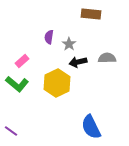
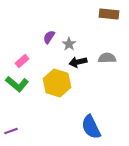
brown rectangle: moved 18 px right
purple semicircle: rotated 24 degrees clockwise
yellow hexagon: rotated 16 degrees counterclockwise
purple line: rotated 56 degrees counterclockwise
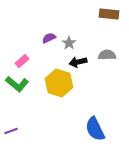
purple semicircle: moved 1 px down; rotated 32 degrees clockwise
gray star: moved 1 px up
gray semicircle: moved 3 px up
yellow hexagon: moved 2 px right
blue semicircle: moved 4 px right, 2 px down
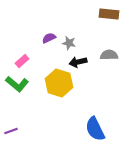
gray star: rotated 24 degrees counterclockwise
gray semicircle: moved 2 px right
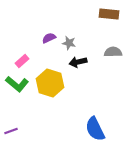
gray semicircle: moved 4 px right, 3 px up
yellow hexagon: moved 9 px left
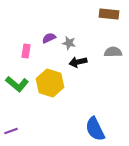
pink rectangle: moved 4 px right, 10 px up; rotated 40 degrees counterclockwise
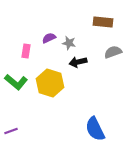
brown rectangle: moved 6 px left, 8 px down
gray semicircle: rotated 18 degrees counterclockwise
green L-shape: moved 1 px left, 2 px up
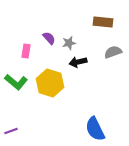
purple semicircle: rotated 72 degrees clockwise
gray star: rotated 24 degrees counterclockwise
